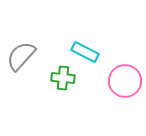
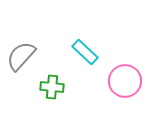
cyan rectangle: rotated 16 degrees clockwise
green cross: moved 11 px left, 9 px down
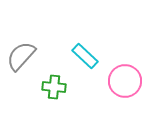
cyan rectangle: moved 4 px down
green cross: moved 2 px right
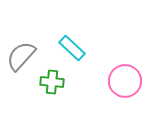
cyan rectangle: moved 13 px left, 8 px up
green cross: moved 2 px left, 5 px up
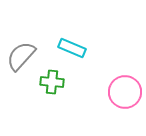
cyan rectangle: rotated 20 degrees counterclockwise
pink circle: moved 11 px down
